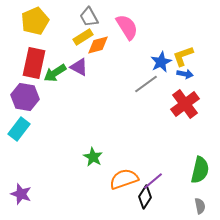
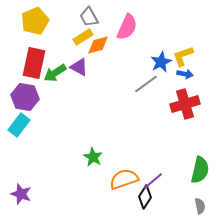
pink semicircle: rotated 56 degrees clockwise
red cross: rotated 20 degrees clockwise
cyan rectangle: moved 4 px up
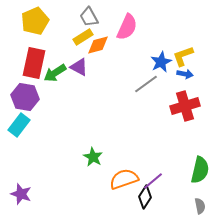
red cross: moved 2 px down
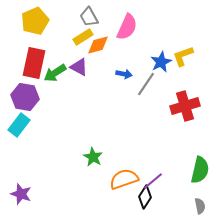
blue arrow: moved 61 px left
gray line: rotated 20 degrees counterclockwise
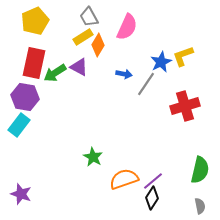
orange diamond: rotated 45 degrees counterclockwise
black diamond: moved 7 px right, 1 px down
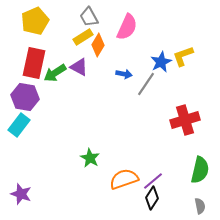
red cross: moved 14 px down
green star: moved 3 px left, 1 px down
